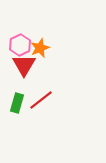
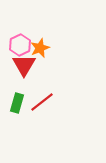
red line: moved 1 px right, 2 px down
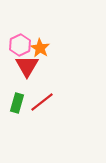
orange star: rotated 18 degrees counterclockwise
red triangle: moved 3 px right, 1 px down
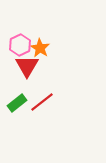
green rectangle: rotated 36 degrees clockwise
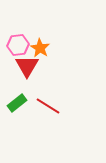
pink hexagon: moved 2 px left; rotated 20 degrees clockwise
red line: moved 6 px right, 4 px down; rotated 70 degrees clockwise
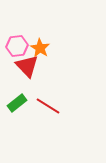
pink hexagon: moved 1 px left, 1 px down
red triangle: rotated 15 degrees counterclockwise
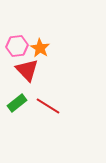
red triangle: moved 4 px down
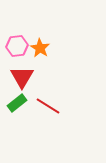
red triangle: moved 5 px left, 7 px down; rotated 15 degrees clockwise
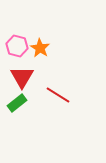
pink hexagon: rotated 20 degrees clockwise
red line: moved 10 px right, 11 px up
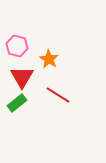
orange star: moved 9 px right, 11 px down
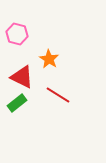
pink hexagon: moved 12 px up
red triangle: rotated 35 degrees counterclockwise
